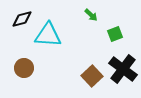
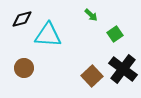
green square: rotated 14 degrees counterclockwise
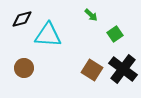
brown square: moved 6 px up; rotated 15 degrees counterclockwise
